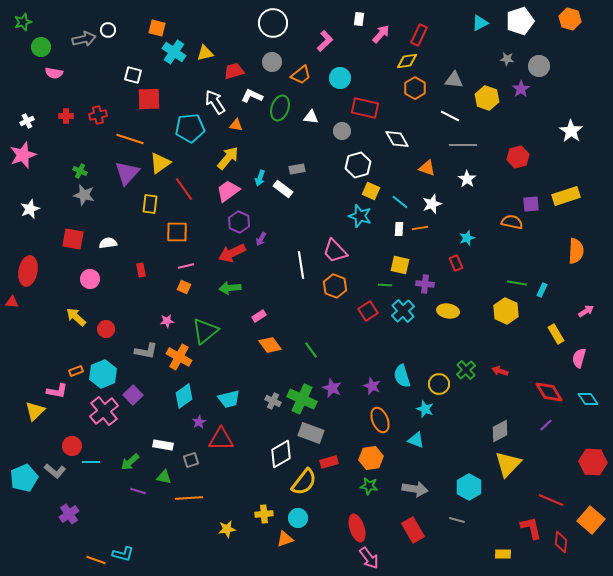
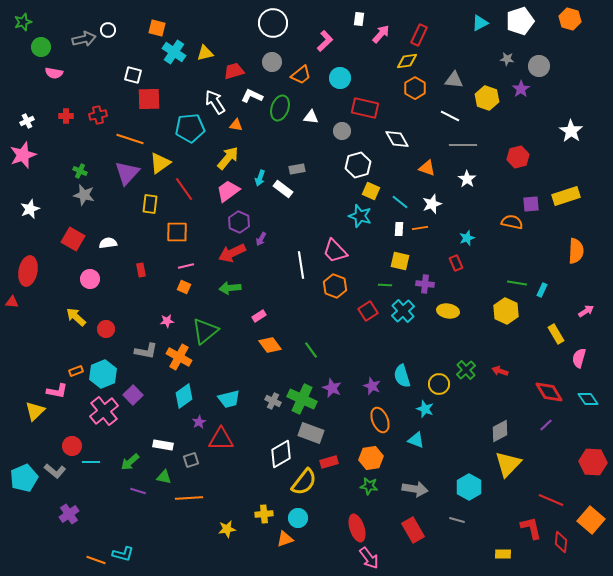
red square at (73, 239): rotated 20 degrees clockwise
yellow square at (400, 265): moved 4 px up
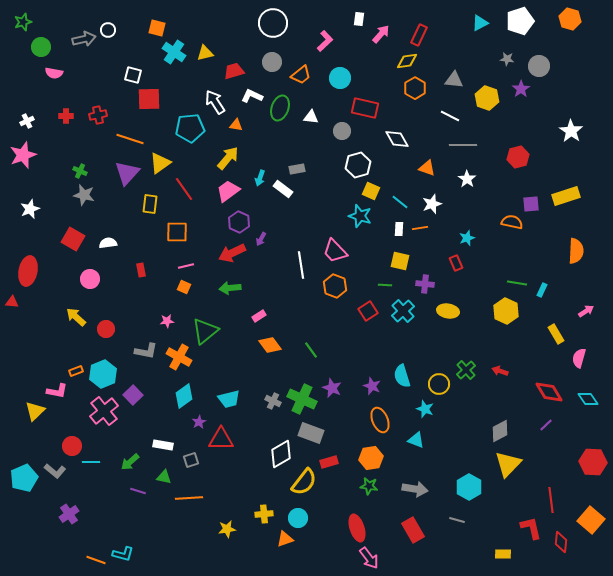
red line at (551, 500): rotated 60 degrees clockwise
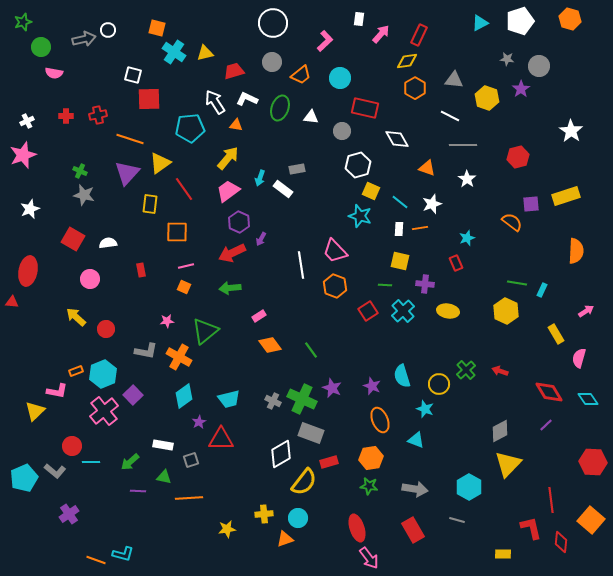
white L-shape at (252, 96): moved 5 px left, 3 px down
orange semicircle at (512, 222): rotated 25 degrees clockwise
purple line at (138, 491): rotated 14 degrees counterclockwise
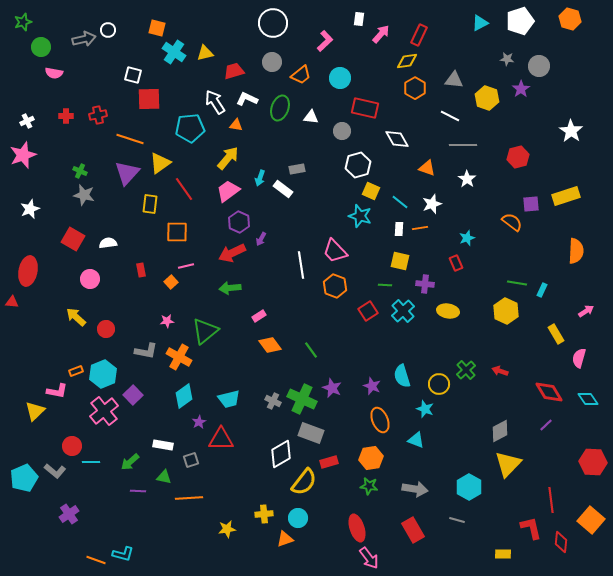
orange square at (184, 287): moved 13 px left, 5 px up; rotated 24 degrees clockwise
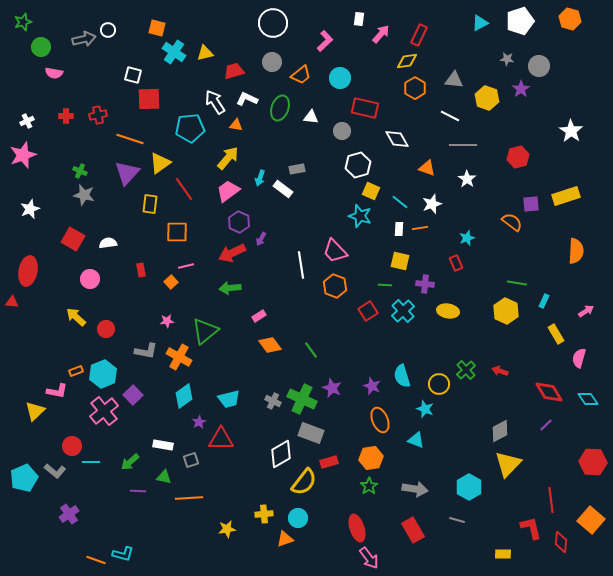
cyan rectangle at (542, 290): moved 2 px right, 11 px down
green star at (369, 486): rotated 30 degrees clockwise
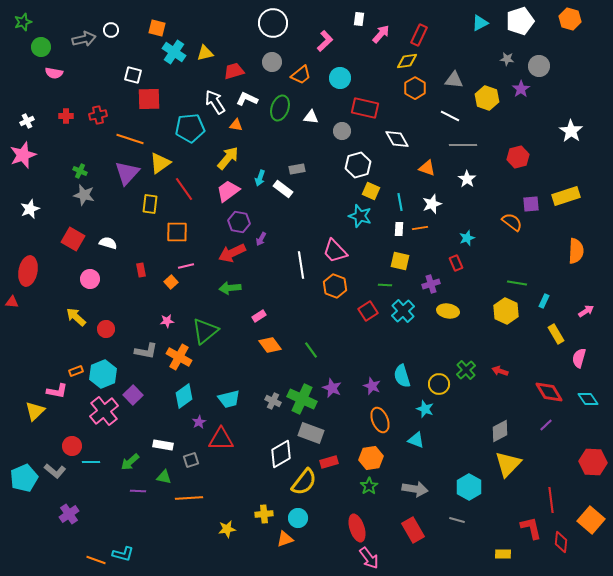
white circle at (108, 30): moved 3 px right
cyan line at (400, 202): rotated 42 degrees clockwise
purple hexagon at (239, 222): rotated 15 degrees counterclockwise
white semicircle at (108, 243): rotated 24 degrees clockwise
purple cross at (425, 284): moved 6 px right; rotated 24 degrees counterclockwise
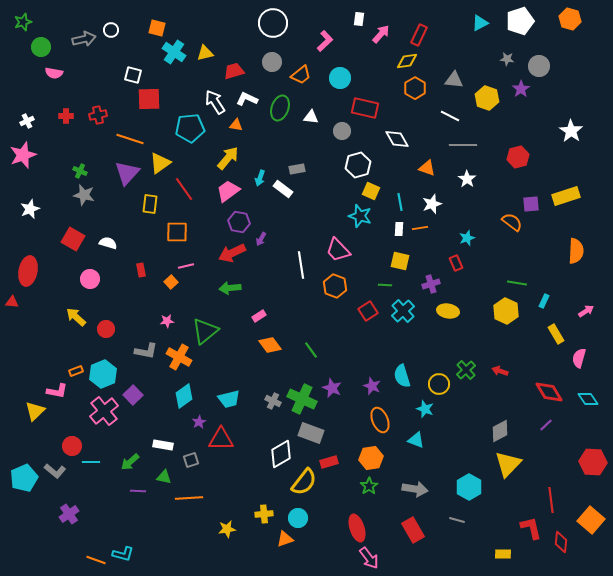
pink trapezoid at (335, 251): moved 3 px right, 1 px up
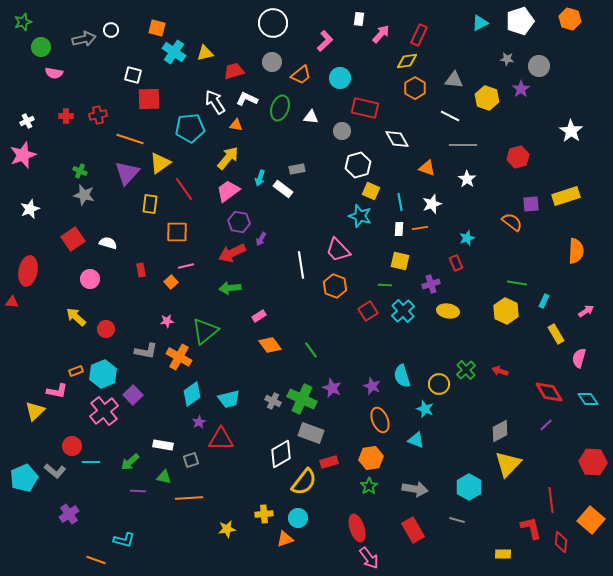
red square at (73, 239): rotated 25 degrees clockwise
cyan diamond at (184, 396): moved 8 px right, 2 px up
cyan L-shape at (123, 554): moved 1 px right, 14 px up
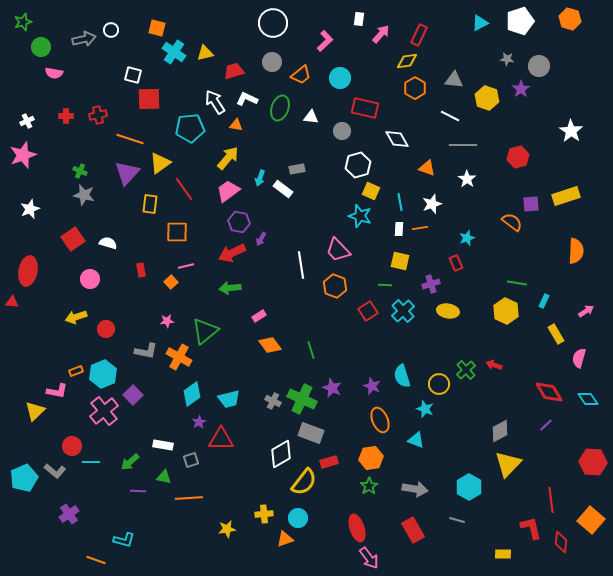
yellow arrow at (76, 317): rotated 60 degrees counterclockwise
green line at (311, 350): rotated 18 degrees clockwise
red arrow at (500, 371): moved 6 px left, 6 px up
